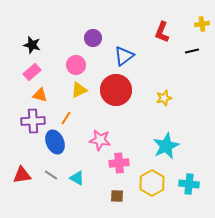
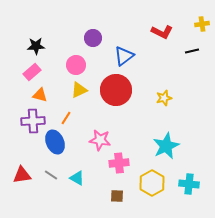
red L-shape: rotated 85 degrees counterclockwise
black star: moved 4 px right, 1 px down; rotated 18 degrees counterclockwise
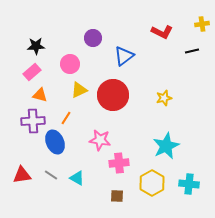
pink circle: moved 6 px left, 1 px up
red circle: moved 3 px left, 5 px down
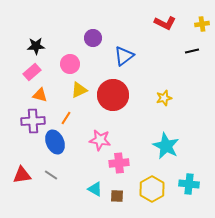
red L-shape: moved 3 px right, 9 px up
cyan star: rotated 20 degrees counterclockwise
cyan triangle: moved 18 px right, 11 px down
yellow hexagon: moved 6 px down
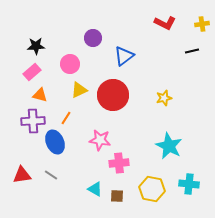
cyan star: moved 3 px right
yellow hexagon: rotated 20 degrees counterclockwise
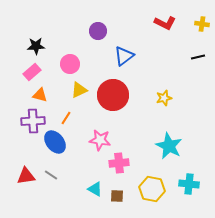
yellow cross: rotated 16 degrees clockwise
purple circle: moved 5 px right, 7 px up
black line: moved 6 px right, 6 px down
blue ellipse: rotated 15 degrees counterclockwise
red triangle: moved 4 px right, 1 px down
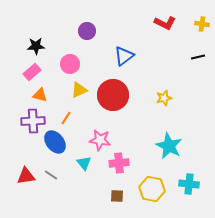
purple circle: moved 11 px left
cyan triangle: moved 11 px left, 26 px up; rotated 21 degrees clockwise
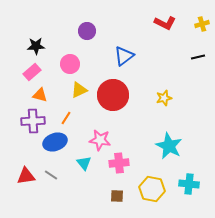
yellow cross: rotated 24 degrees counterclockwise
blue ellipse: rotated 70 degrees counterclockwise
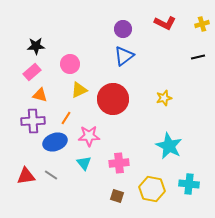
purple circle: moved 36 px right, 2 px up
red circle: moved 4 px down
pink star: moved 11 px left, 4 px up; rotated 10 degrees counterclockwise
brown square: rotated 16 degrees clockwise
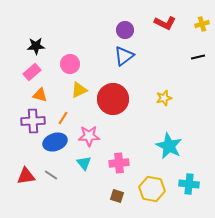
purple circle: moved 2 px right, 1 px down
orange line: moved 3 px left
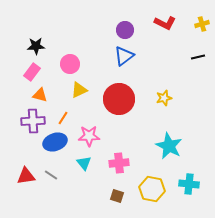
pink rectangle: rotated 12 degrees counterclockwise
red circle: moved 6 px right
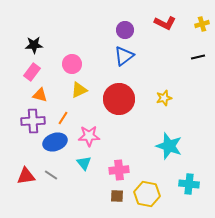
black star: moved 2 px left, 1 px up
pink circle: moved 2 px right
cyan star: rotated 8 degrees counterclockwise
pink cross: moved 7 px down
yellow hexagon: moved 5 px left, 5 px down
brown square: rotated 16 degrees counterclockwise
